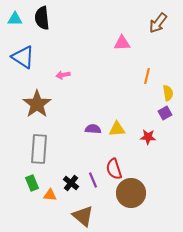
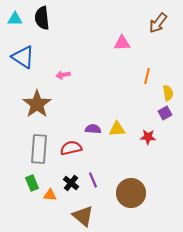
red semicircle: moved 43 px left, 21 px up; rotated 95 degrees clockwise
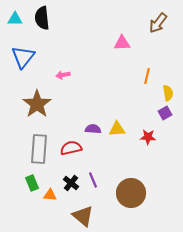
blue triangle: rotated 35 degrees clockwise
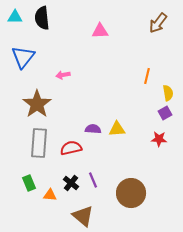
cyan triangle: moved 2 px up
pink triangle: moved 22 px left, 12 px up
red star: moved 11 px right, 2 px down
gray rectangle: moved 6 px up
green rectangle: moved 3 px left
